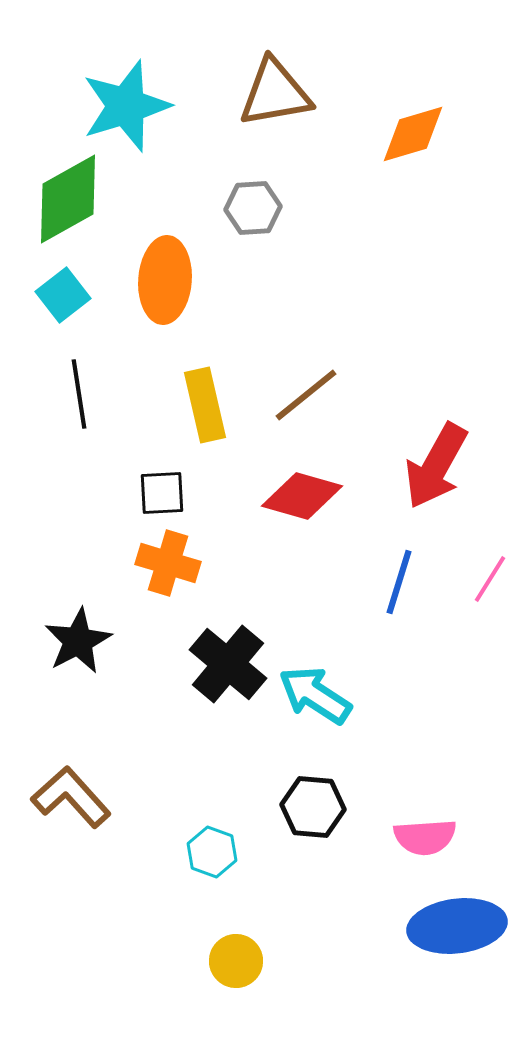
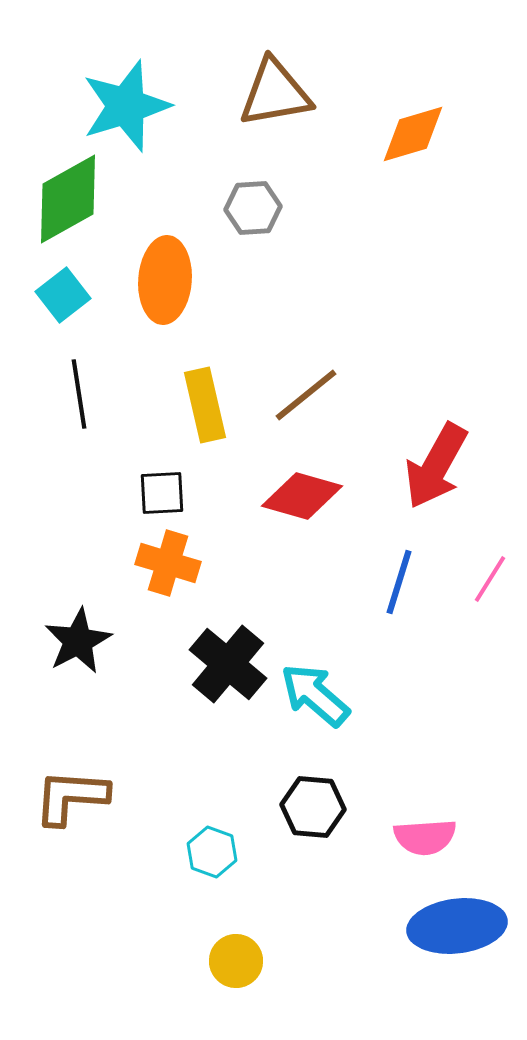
cyan arrow: rotated 8 degrees clockwise
brown L-shape: rotated 44 degrees counterclockwise
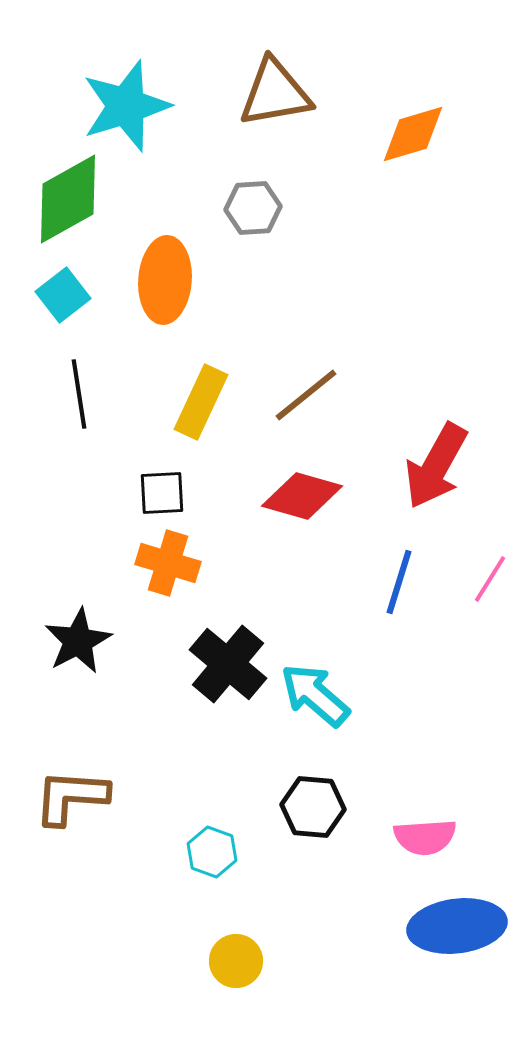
yellow rectangle: moved 4 px left, 3 px up; rotated 38 degrees clockwise
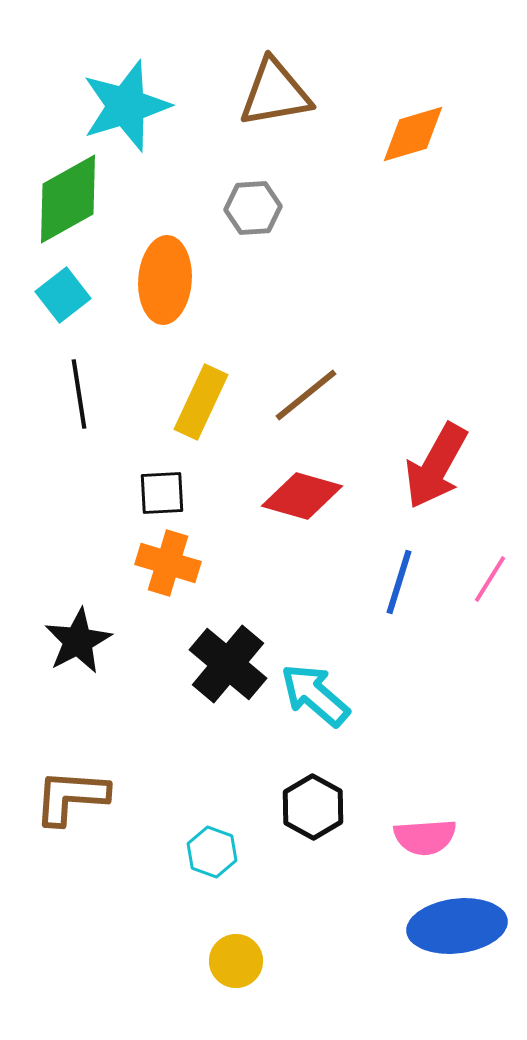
black hexagon: rotated 24 degrees clockwise
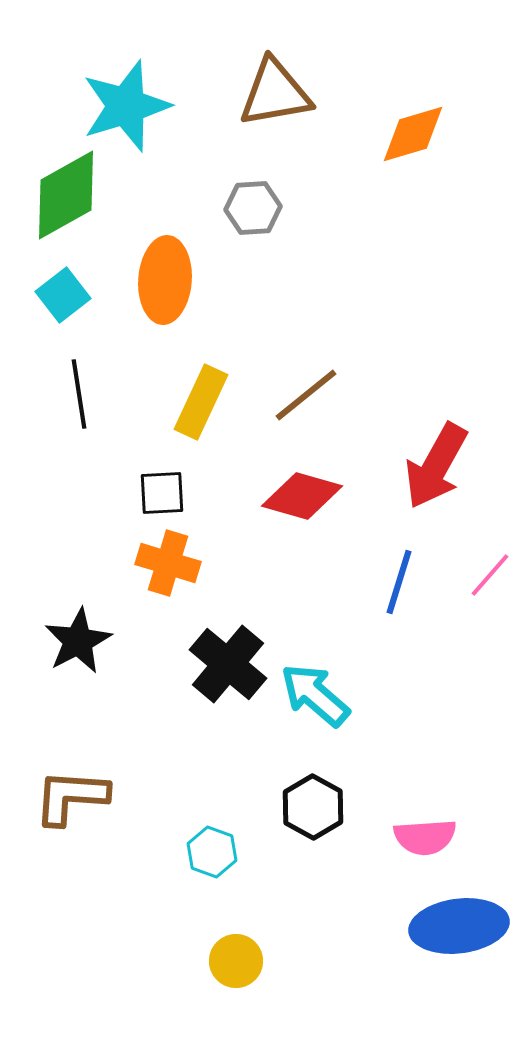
green diamond: moved 2 px left, 4 px up
pink line: moved 4 px up; rotated 9 degrees clockwise
blue ellipse: moved 2 px right
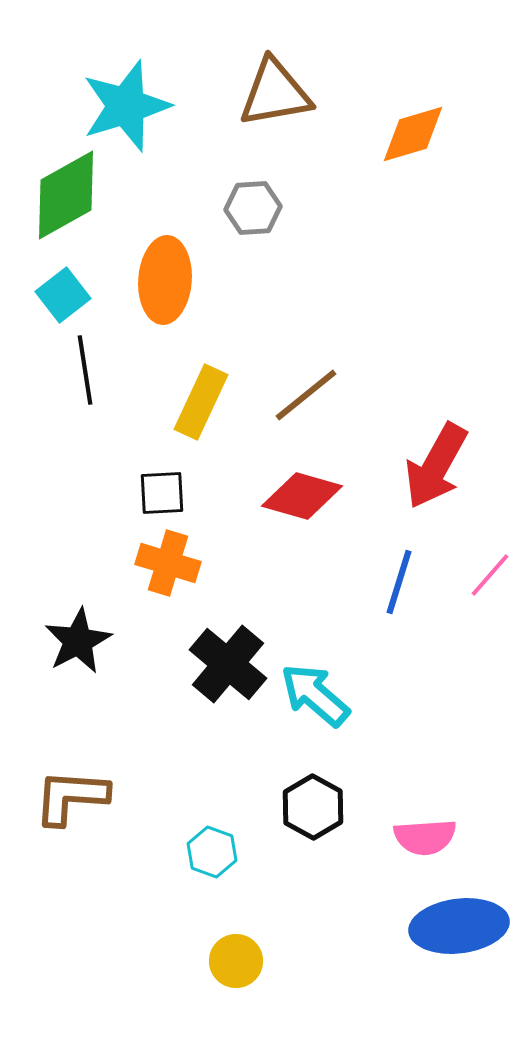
black line: moved 6 px right, 24 px up
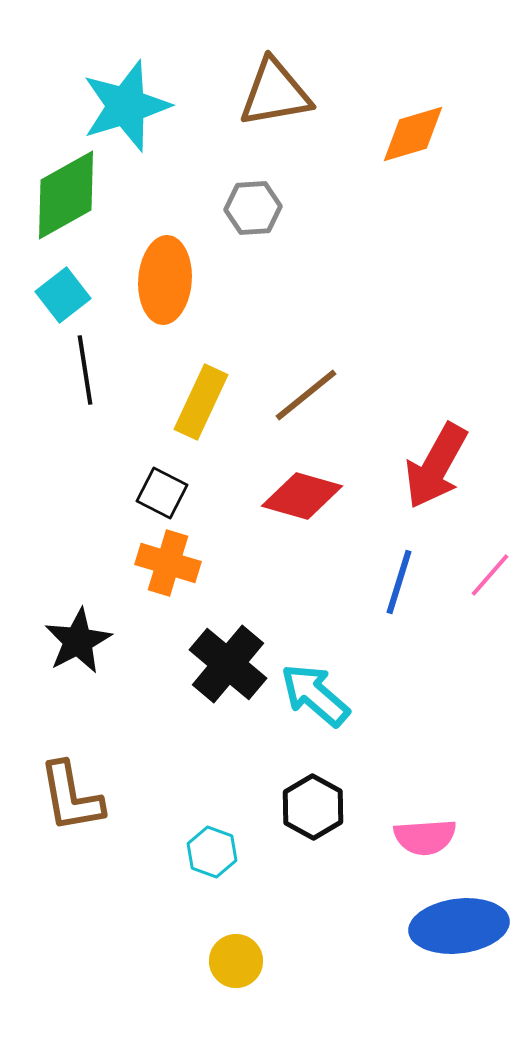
black square: rotated 30 degrees clockwise
brown L-shape: rotated 104 degrees counterclockwise
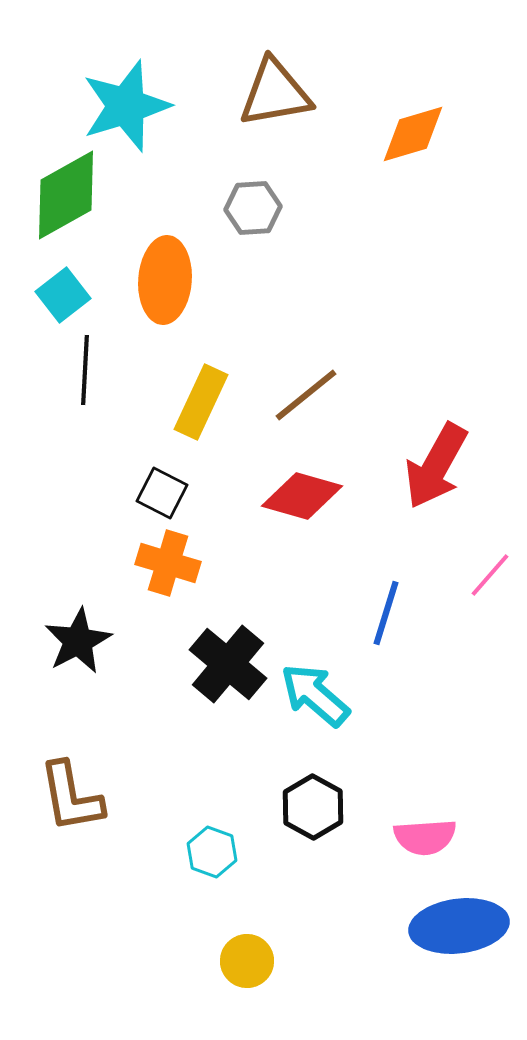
black line: rotated 12 degrees clockwise
blue line: moved 13 px left, 31 px down
yellow circle: moved 11 px right
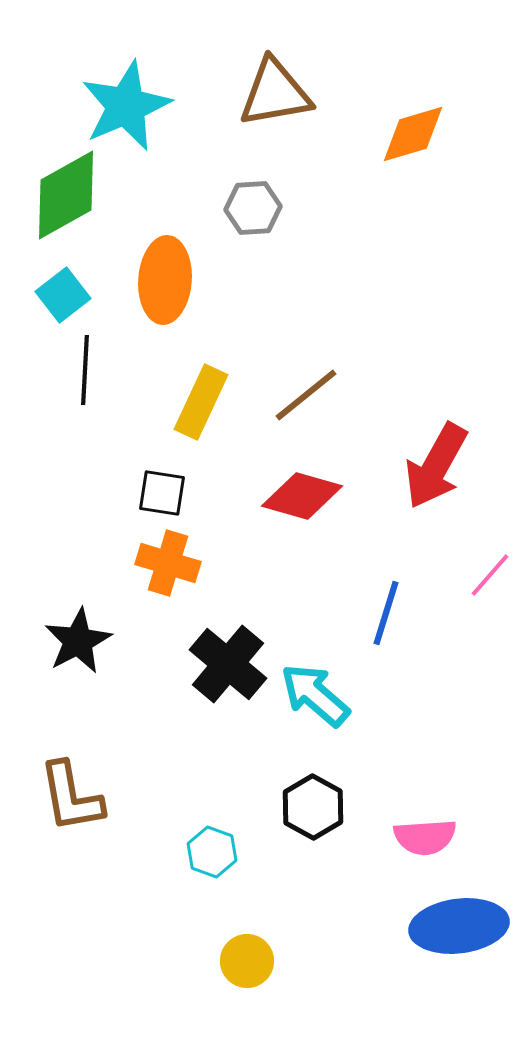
cyan star: rotated 6 degrees counterclockwise
black square: rotated 18 degrees counterclockwise
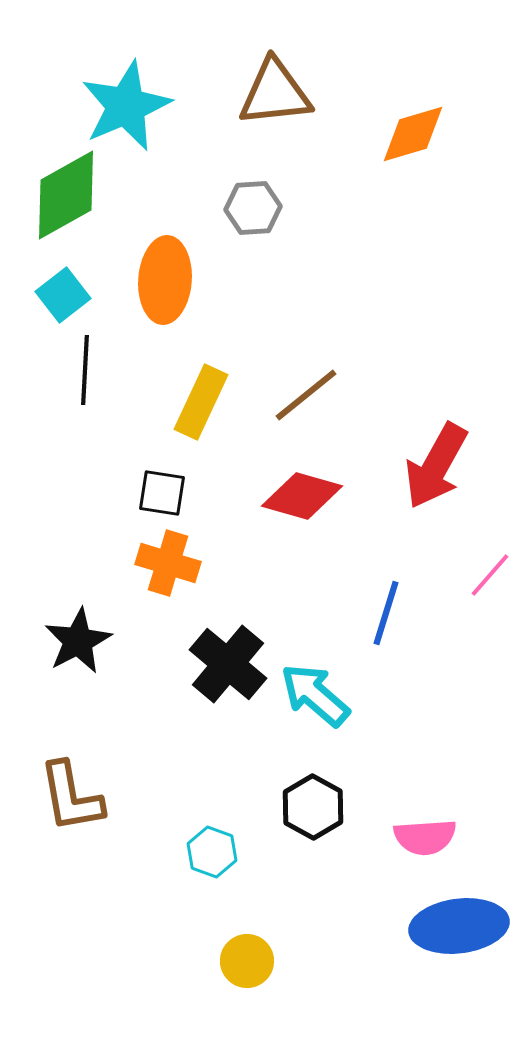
brown triangle: rotated 4 degrees clockwise
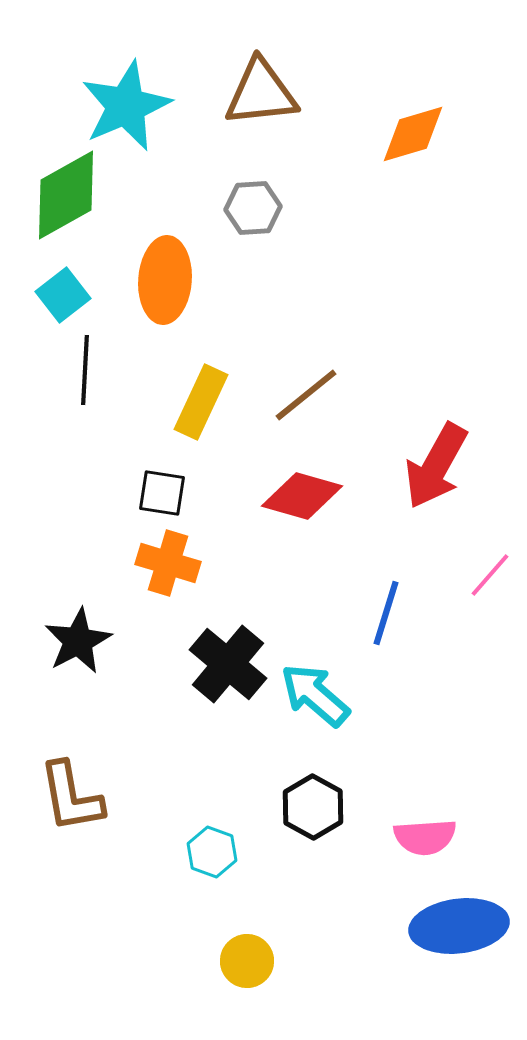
brown triangle: moved 14 px left
